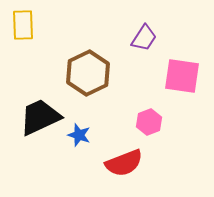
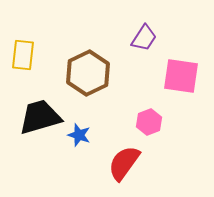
yellow rectangle: moved 30 px down; rotated 8 degrees clockwise
pink square: moved 1 px left
black trapezoid: rotated 9 degrees clockwise
red semicircle: rotated 147 degrees clockwise
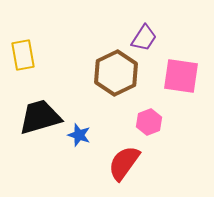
yellow rectangle: rotated 16 degrees counterclockwise
brown hexagon: moved 28 px right
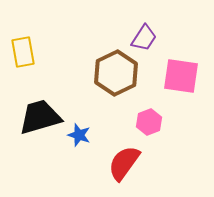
yellow rectangle: moved 3 px up
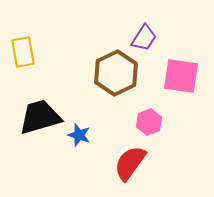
red semicircle: moved 6 px right
